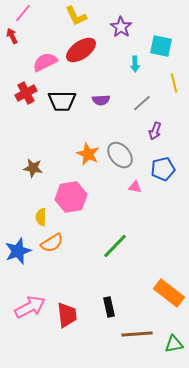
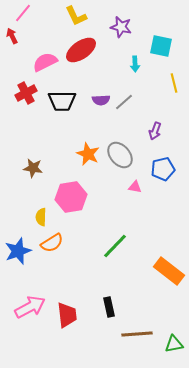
purple star: rotated 20 degrees counterclockwise
gray line: moved 18 px left, 1 px up
orange rectangle: moved 22 px up
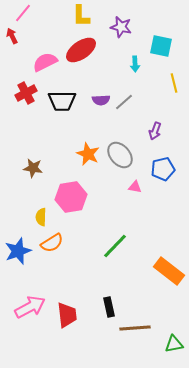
yellow L-shape: moved 5 px right; rotated 25 degrees clockwise
brown line: moved 2 px left, 6 px up
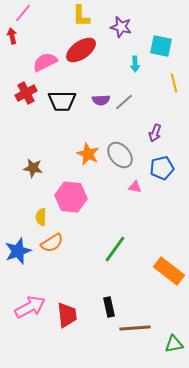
red arrow: rotated 14 degrees clockwise
purple arrow: moved 2 px down
blue pentagon: moved 1 px left, 1 px up
pink hexagon: rotated 16 degrees clockwise
green line: moved 3 px down; rotated 8 degrees counterclockwise
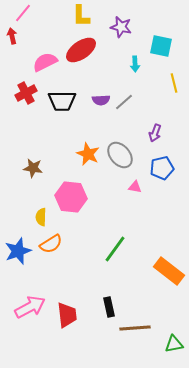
orange semicircle: moved 1 px left, 1 px down
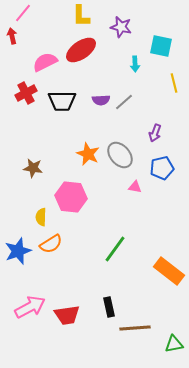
red trapezoid: rotated 88 degrees clockwise
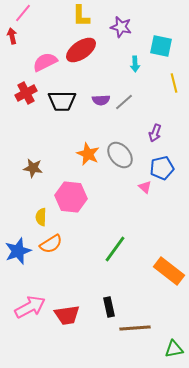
pink triangle: moved 10 px right; rotated 32 degrees clockwise
green triangle: moved 5 px down
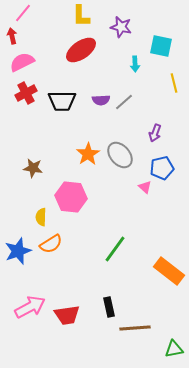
pink semicircle: moved 23 px left
orange star: rotated 15 degrees clockwise
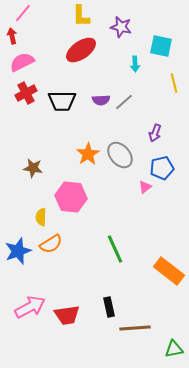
pink triangle: rotated 40 degrees clockwise
green line: rotated 60 degrees counterclockwise
